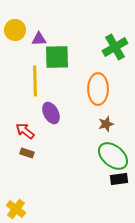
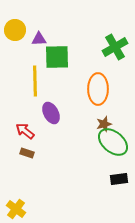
brown star: moved 2 px left
green ellipse: moved 14 px up
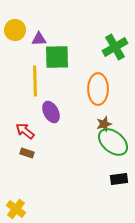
purple ellipse: moved 1 px up
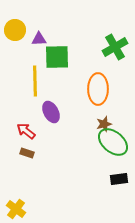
red arrow: moved 1 px right
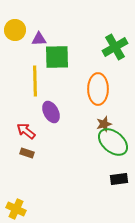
yellow cross: rotated 12 degrees counterclockwise
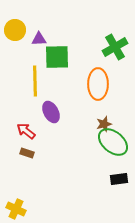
orange ellipse: moved 5 px up
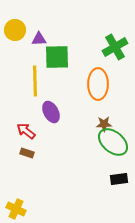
brown star: rotated 14 degrees clockwise
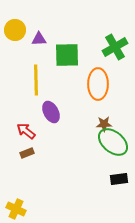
green square: moved 10 px right, 2 px up
yellow line: moved 1 px right, 1 px up
brown rectangle: rotated 40 degrees counterclockwise
